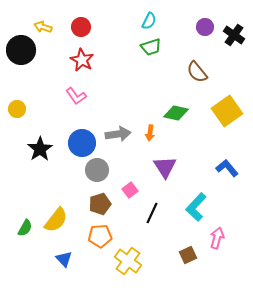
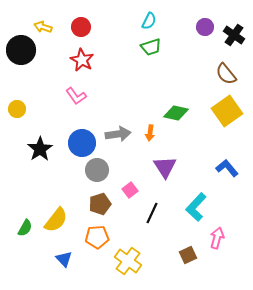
brown semicircle: moved 29 px right, 2 px down
orange pentagon: moved 3 px left, 1 px down
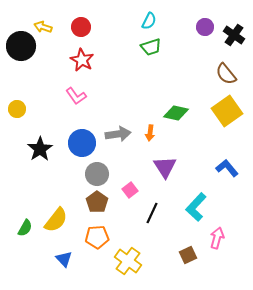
black circle: moved 4 px up
gray circle: moved 4 px down
brown pentagon: moved 3 px left, 2 px up; rotated 20 degrees counterclockwise
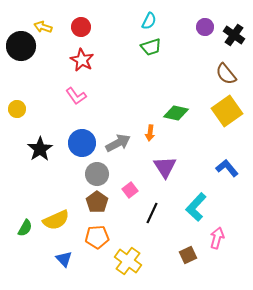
gray arrow: moved 9 px down; rotated 20 degrees counterclockwise
yellow semicircle: rotated 28 degrees clockwise
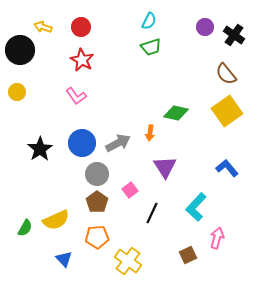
black circle: moved 1 px left, 4 px down
yellow circle: moved 17 px up
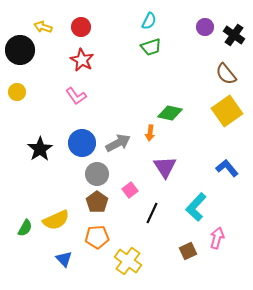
green diamond: moved 6 px left
brown square: moved 4 px up
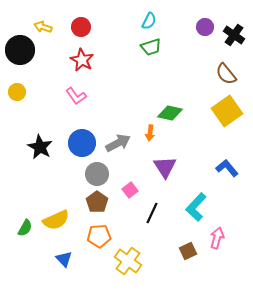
black star: moved 2 px up; rotated 10 degrees counterclockwise
orange pentagon: moved 2 px right, 1 px up
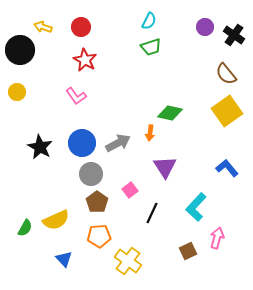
red star: moved 3 px right
gray circle: moved 6 px left
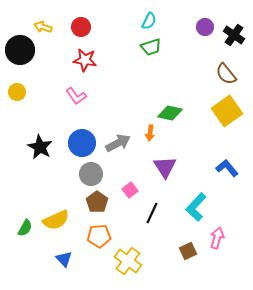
red star: rotated 20 degrees counterclockwise
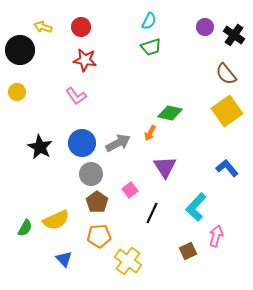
orange arrow: rotated 21 degrees clockwise
pink arrow: moved 1 px left, 2 px up
